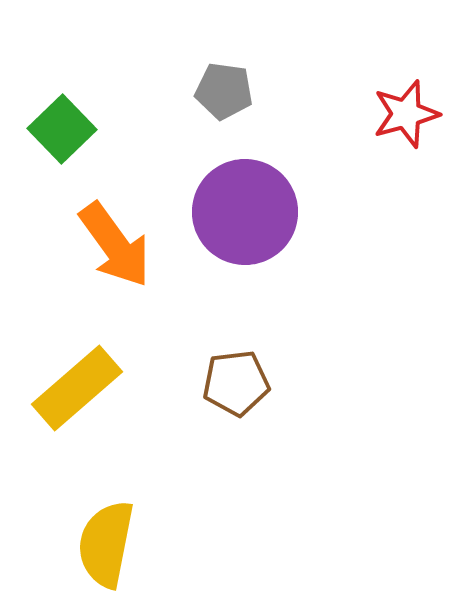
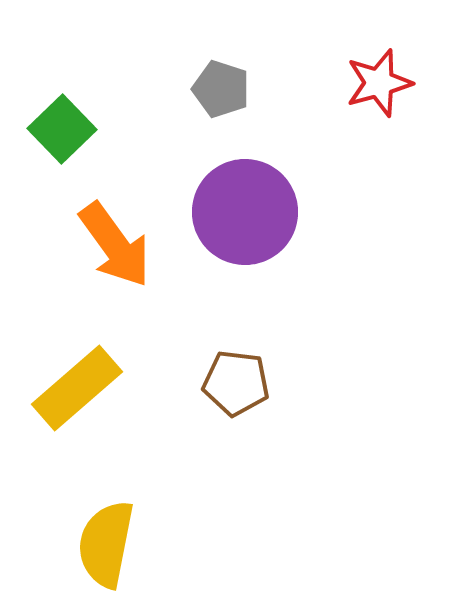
gray pentagon: moved 3 px left, 2 px up; rotated 10 degrees clockwise
red star: moved 27 px left, 31 px up
brown pentagon: rotated 14 degrees clockwise
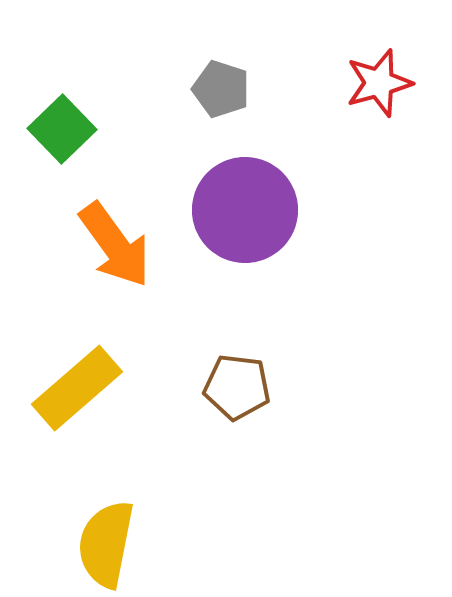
purple circle: moved 2 px up
brown pentagon: moved 1 px right, 4 px down
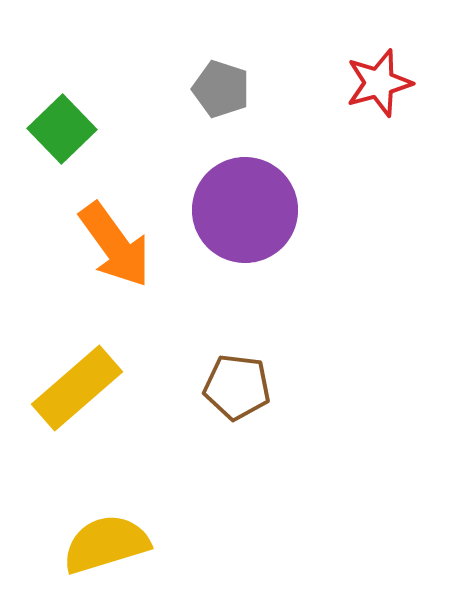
yellow semicircle: rotated 62 degrees clockwise
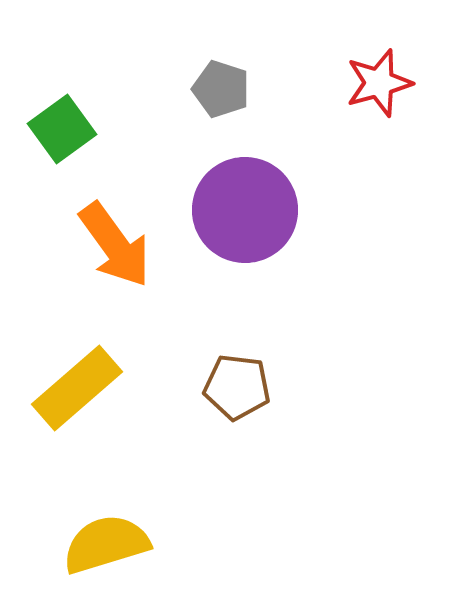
green square: rotated 8 degrees clockwise
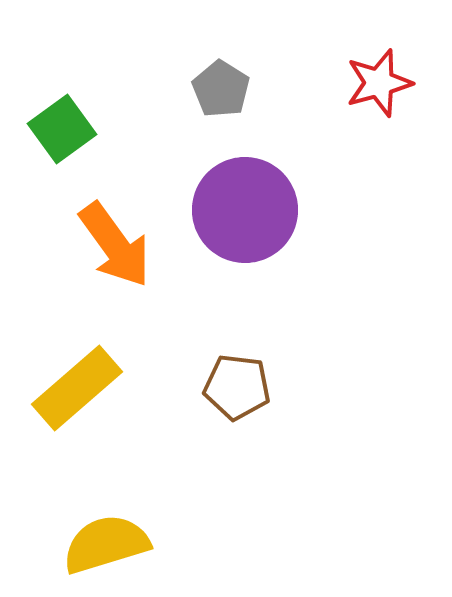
gray pentagon: rotated 14 degrees clockwise
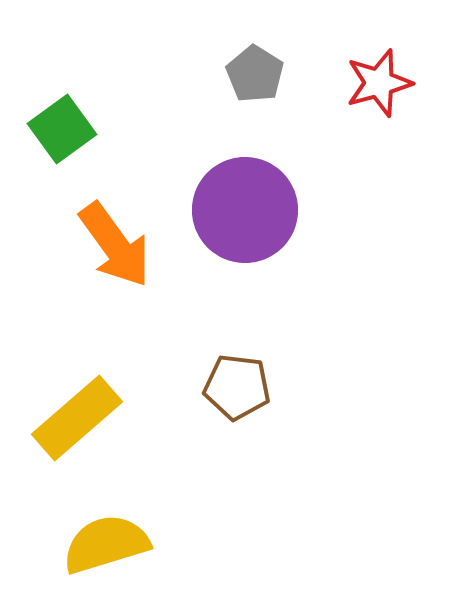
gray pentagon: moved 34 px right, 15 px up
yellow rectangle: moved 30 px down
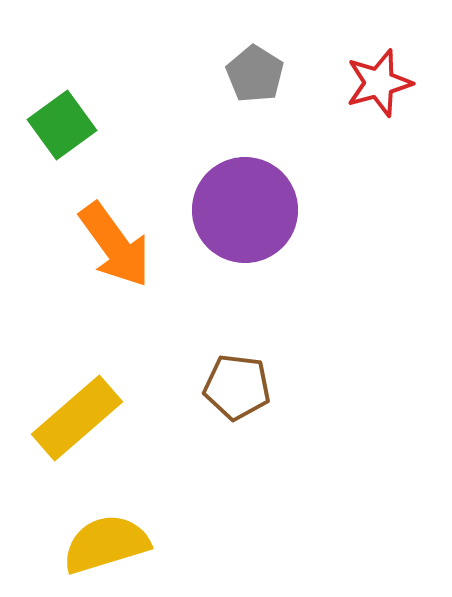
green square: moved 4 px up
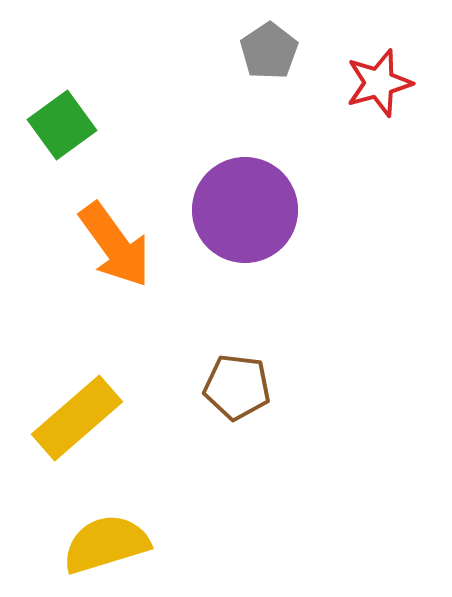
gray pentagon: moved 14 px right, 23 px up; rotated 6 degrees clockwise
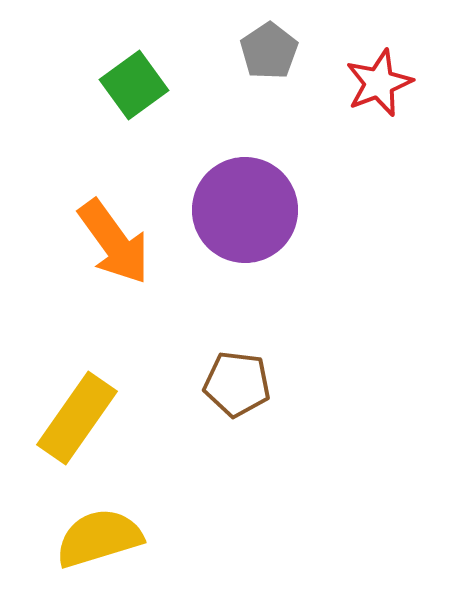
red star: rotated 6 degrees counterclockwise
green square: moved 72 px right, 40 px up
orange arrow: moved 1 px left, 3 px up
brown pentagon: moved 3 px up
yellow rectangle: rotated 14 degrees counterclockwise
yellow semicircle: moved 7 px left, 6 px up
